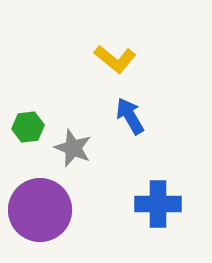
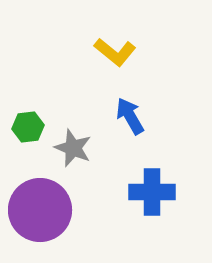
yellow L-shape: moved 7 px up
blue cross: moved 6 px left, 12 px up
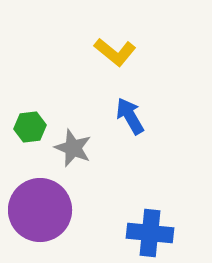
green hexagon: moved 2 px right
blue cross: moved 2 px left, 41 px down; rotated 6 degrees clockwise
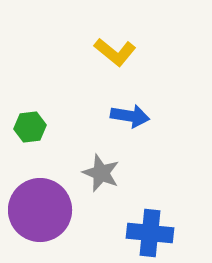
blue arrow: rotated 129 degrees clockwise
gray star: moved 28 px right, 25 px down
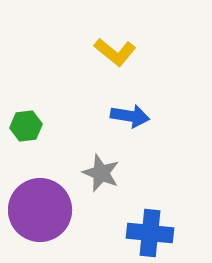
green hexagon: moved 4 px left, 1 px up
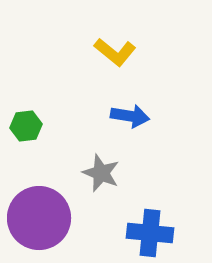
purple circle: moved 1 px left, 8 px down
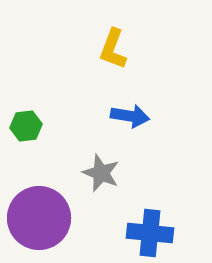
yellow L-shape: moved 2 px left, 3 px up; rotated 72 degrees clockwise
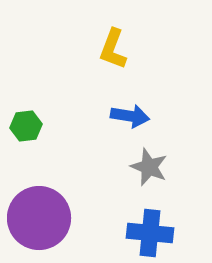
gray star: moved 48 px right, 6 px up
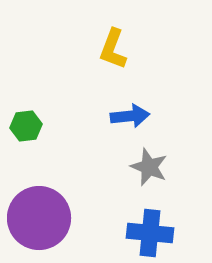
blue arrow: rotated 15 degrees counterclockwise
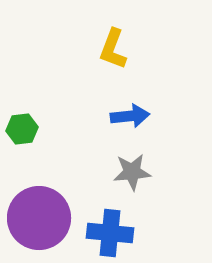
green hexagon: moved 4 px left, 3 px down
gray star: moved 17 px left, 5 px down; rotated 27 degrees counterclockwise
blue cross: moved 40 px left
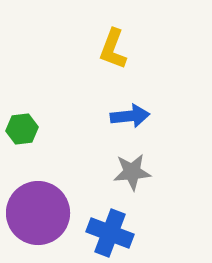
purple circle: moved 1 px left, 5 px up
blue cross: rotated 15 degrees clockwise
